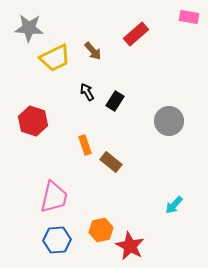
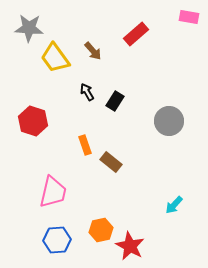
yellow trapezoid: rotated 80 degrees clockwise
pink trapezoid: moved 1 px left, 5 px up
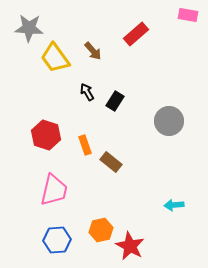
pink rectangle: moved 1 px left, 2 px up
red hexagon: moved 13 px right, 14 px down
pink trapezoid: moved 1 px right, 2 px up
cyan arrow: rotated 42 degrees clockwise
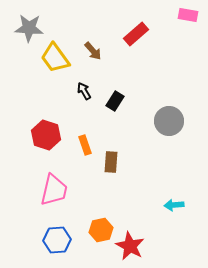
black arrow: moved 3 px left, 1 px up
brown rectangle: rotated 55 degrees clockwise
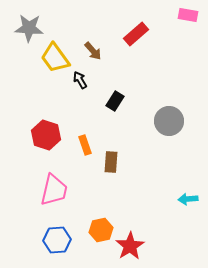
black arrow: moved 4 px left, 11 px up
cyan arrow: moved 14 px right, 6 px up
red star: rotated 12 degrees clockwise
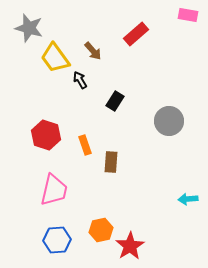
gray star: rotated 12 degrees clockwise
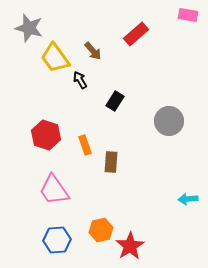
pink trapezoid: rotated 132 degrees clockwise
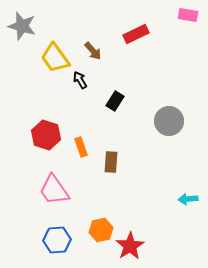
gray star: moved 7 px left, 2 px up
red rectangle: rotated 15 degrees clockwise
orange rectangle: moved 4 px left, 2 px down
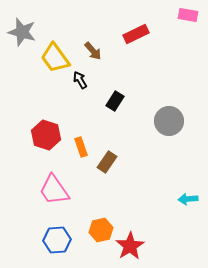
gray star: moved 6 px down
brown rectangle: moved 4 px left; rotated 30 degrees clockwise
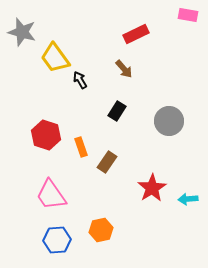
brown arrow: moved 31 px right, 18 px down
black rectangle: moved 2 px right, 10 px down
pink trapezoid: moved 3 px left, 5 px down
red star: moved 22 px right, 58 px up
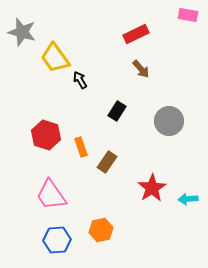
brown arrow: moved 17 px right
